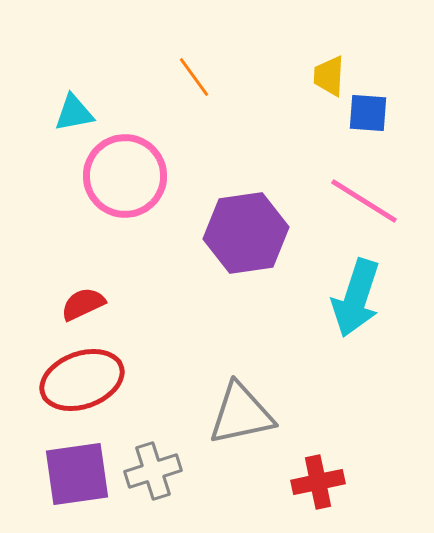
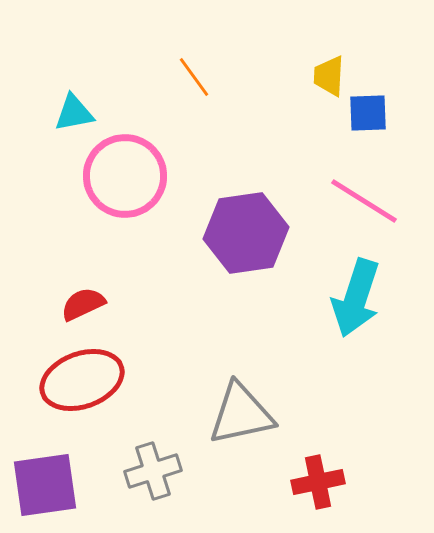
blue square: rotated 6 degrees counterclockwise
purple square: moved 32 px left, 11 px down
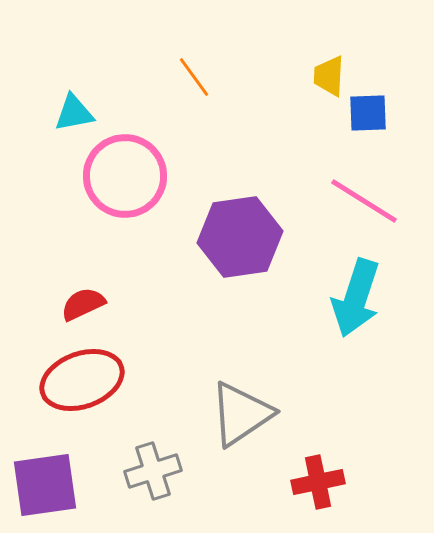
purple hexagon: moved 6 px left, 4 px down
gray triangle: rotated 22 degrees counterclockwise
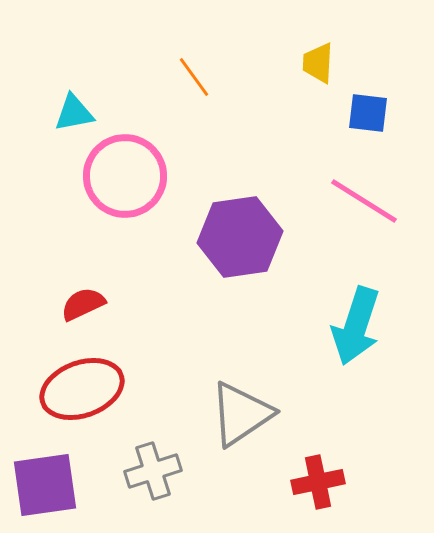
yellow trapezoid: moved 11 px left, 13 px up
blue square: rotated 9 degrees clockwise
cyan arrow: moved 28 px down
red ellipse: moved 9 px down
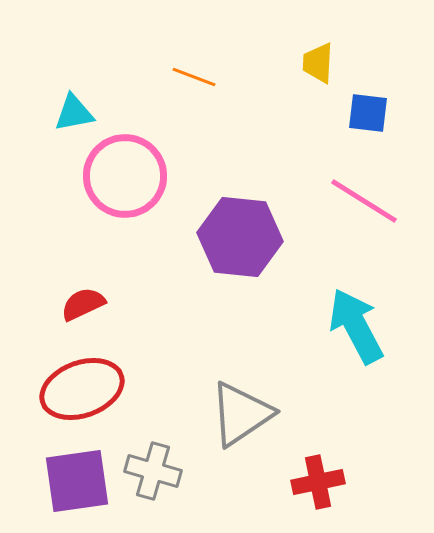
orange line: rotated 33 degrees counterclockwise
purple hexagon: rotated 14 degrees clockwise
cyan arrow: rotated 134 degrees clockwise
gray cross: rotated 34 degrees clockwise
purple square: moved 32 px right, 4 px up
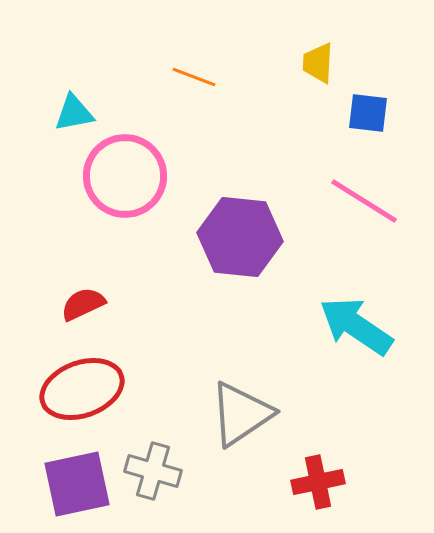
cyan arrow: rotated 28 degrees counterclockwise
purple square: moved 3 px down; rotated 4 degrees counterclockwise
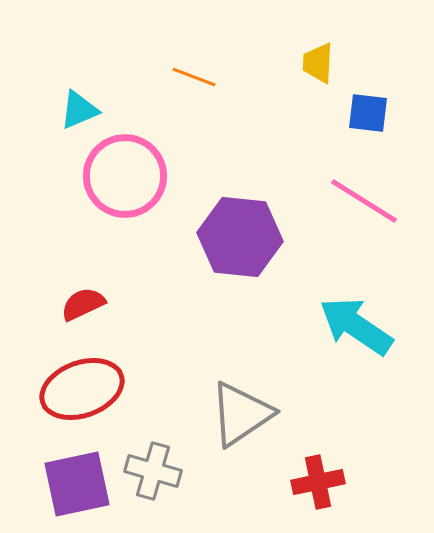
cyan triangle: moved 5 px right, 3 px up; rotated 12 degrees counterclockwise
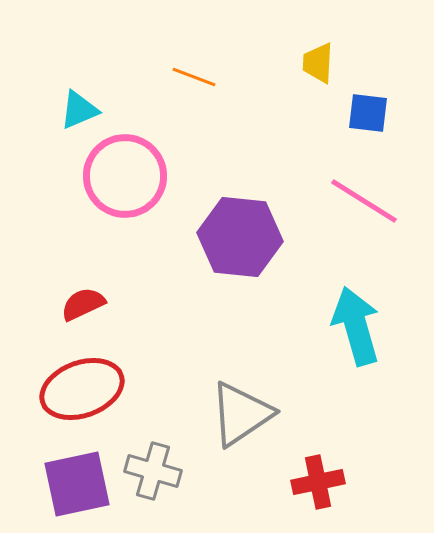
cyan arrow: rotated 40 degrees clockwise
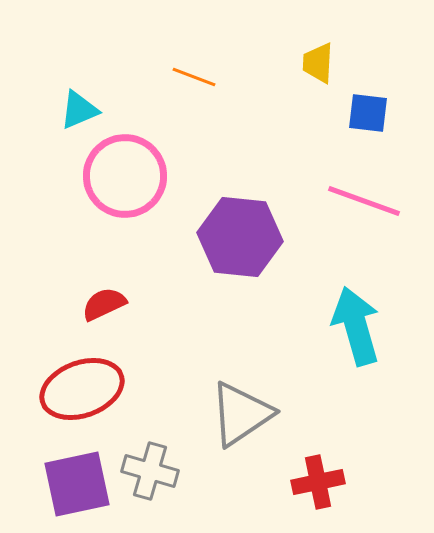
pink line: rotated 12 degrees counterclockwise
red semicircle: moved 21 px right
gray cross: moved 3 px left
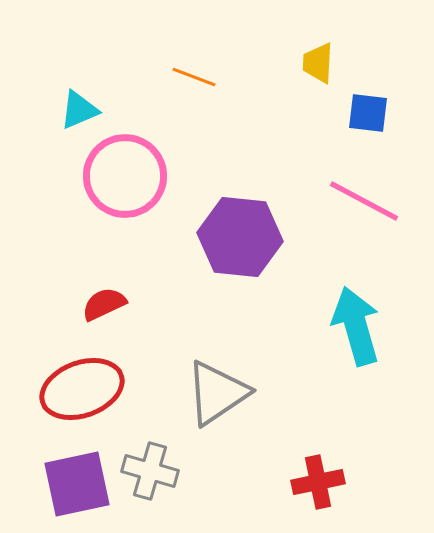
pink line: rotated 8 degrees clockwise
gray triangle: moved 24 px left, 21 px up
